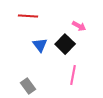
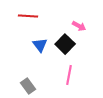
pink line: moved 4 px left
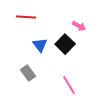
red line: moved 2 px left, 1 px down
pink line: moved 10 px down; rotated 42 degrees counterclockwise
gray rectangle: moved 13 px up
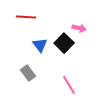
pink arrow: moved 2 px down; rotated 16 degrees counterclockwise
black square: moved 1 px left, 1 px up
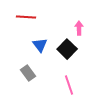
pink arrow: rotated 104 degrees counterclockwise
black square: moved 3 px right, 6 px down
pink line: rotated 12 degrees clockwise
